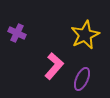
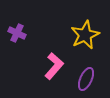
purple ellipse: moved 4 px right
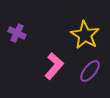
yellow star: rotated 16 degrees counterclockwise
purple ellipse: moved 4 px right, 8 px up; rotated 15 degrees clockwise
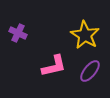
purple cross: moved 1 px right
pink L-shape: rotated 36 degrees clockwise
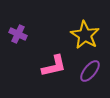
purple cross: moved 1 px down
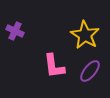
purple cross: moved 3 px left, 3 px up
pink L-shape: rotated 96 degrees clockwise
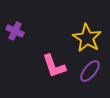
yellow star: moved 2 px right, 3 px down
pink L-shape: rotated 12 degrees counterclockwise
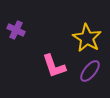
purple cross: moved 1 px right, 1 px up
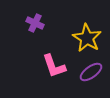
purple cross: moved 19 px right, 7 px up
purple ellipse: moved 1 px right, 1 px down; rotated 15 degrees clockwise
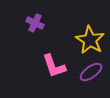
yellow star: moved 3 px right, 2 px down
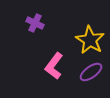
pink L-shape: rotated 56 degrees clockwise
